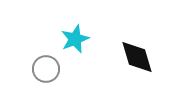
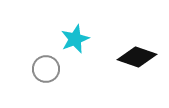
black diamond: rotated 54 degrees counterclockwise
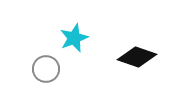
cyan star: moved 1 px left, 1 px up
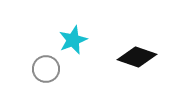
cyan star: moved 1 px left, 2 px down
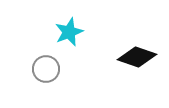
cyan star: moved 4 px left, 8 px up
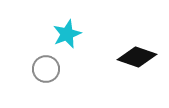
cyan star: moved 2 px left, 2 px down
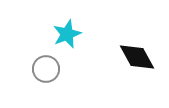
black diamond: rotated 42 degrees clockwise
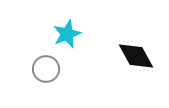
black diamond: moved 1 px left, 1 px up
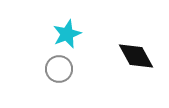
gray circle: moved 13 px right
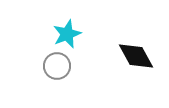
gray circle: moved 2 px left, 3 px up
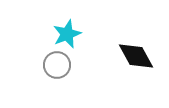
gray circle: moved 1 px up
